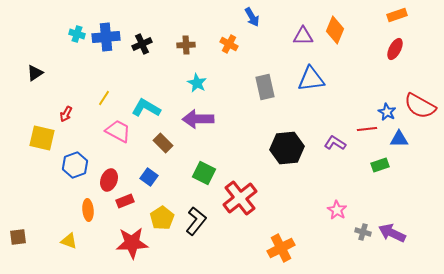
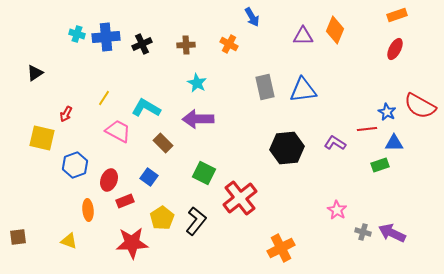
blue triangle at (311, 79): moved 8 px left, 11 px down
blue triangle at (399, 139): moved 5 px left, 4 px down
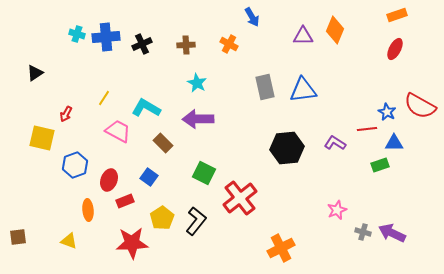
pink star at (337, 210): rotated 18 degrees clockwise
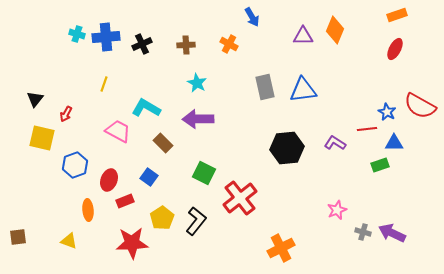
black triangle at (35, 73): moved 26 px down; rotated 18 degrees counterclockwise
yellow line at (104, 98): moved 14 px up; rotated 14 degrees counterclockwise
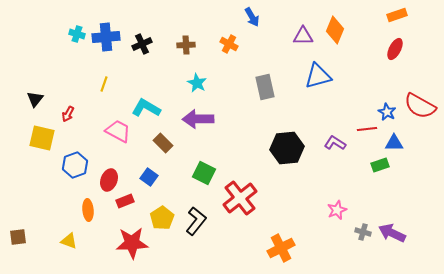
blue triangle at (303, 90): moved 15 px right, 14 px up; rotated 8 degrees counterclockwise
red arrow at (66, 114): moved 2 px right
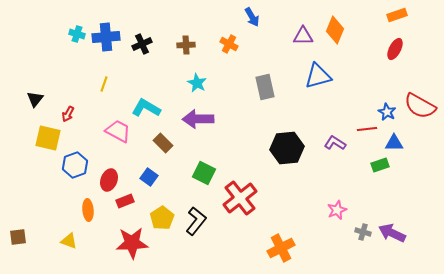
yellow square at (42, 138): moved 6 px right
